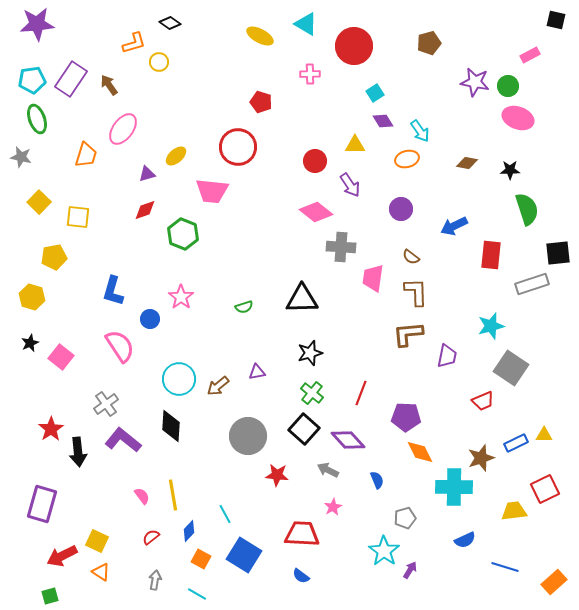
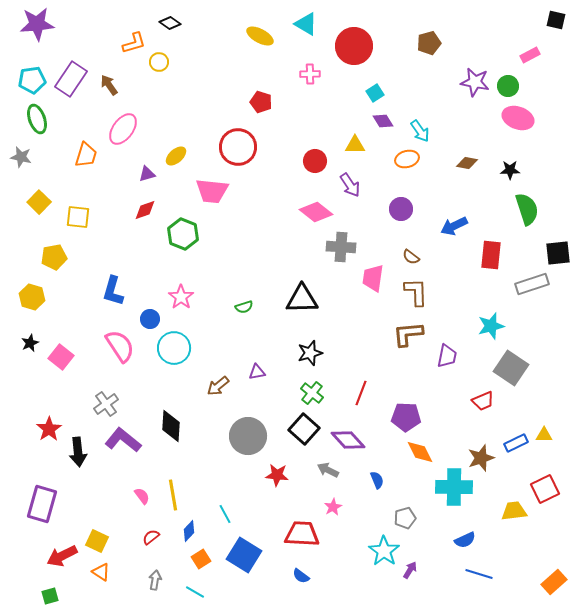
cyan circle at (179, 379): moved 5 px left, 31 px up
red star at (51, 429): moved 2 px left
orange square at (201, 559): rotated 30 degrees clockwise
blue line at (505, 567): moved 26 px left, 7 px down
cyan line at (197, 594): moved 2 px left, 2 px up
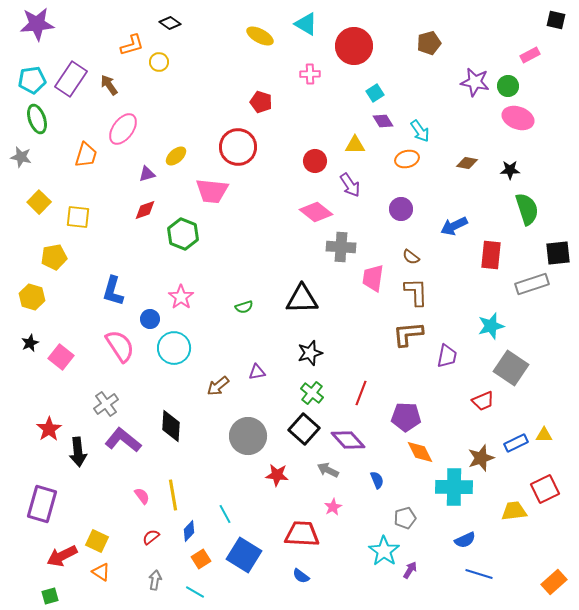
orange L-shape at (134, 43): moved 2 px left, 2 px down
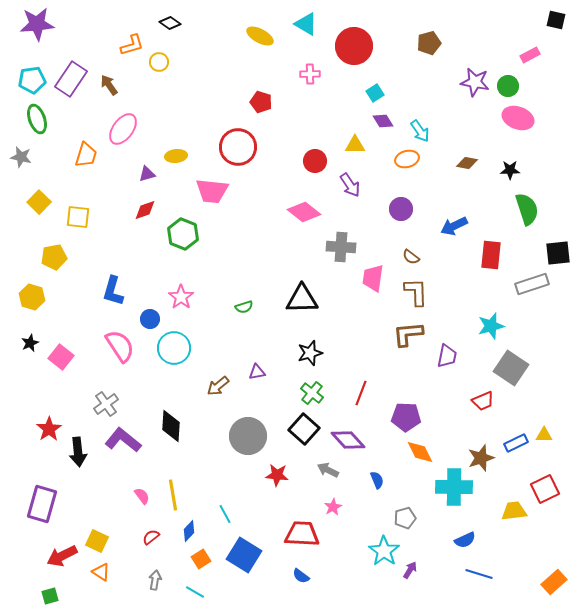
yellow ellipse at (176, 156): rotated 35 degrees clockwise
pink diamond at (316, 212): moved 12 px left
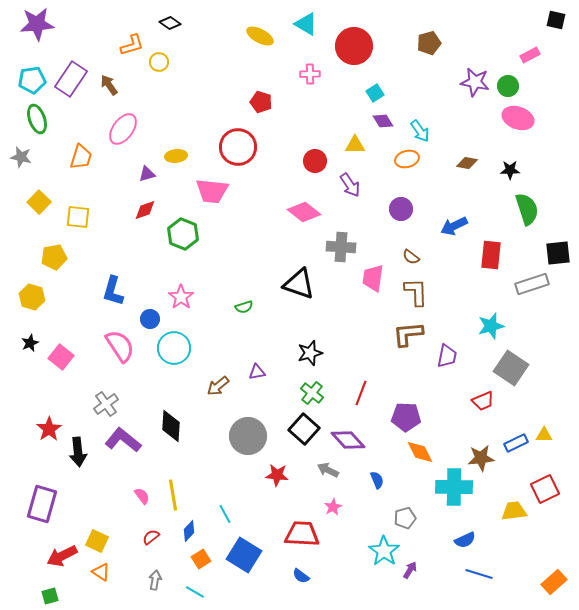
orange trapezoid at (86, 155): moved 5 px left, 2 px down
black triangle at (302, 299): moved 3 px left, 15 px up; rotated 20 degrees clockwise
brown star at (481, 458): rotated 12 degrees clockwise
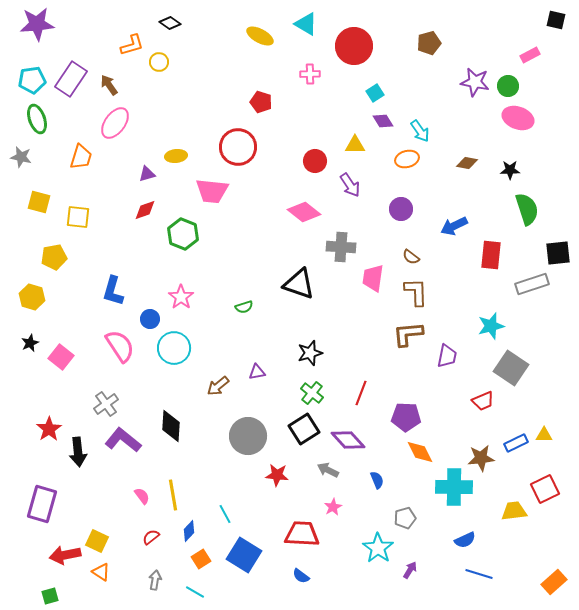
pink ellipse at (123, 129): moved 8 px left, 6 px up
yellow square at (39, 202): rotated 30 degrees counterclockwise
black square at (304, 429): rotated 16 degrees clockwise
cyan star at (384, 551): moved 6 px left, 3 px up
red arrow at (62, 556): moved 3 px right, 1 px up; rotated 16 degrees clockwise
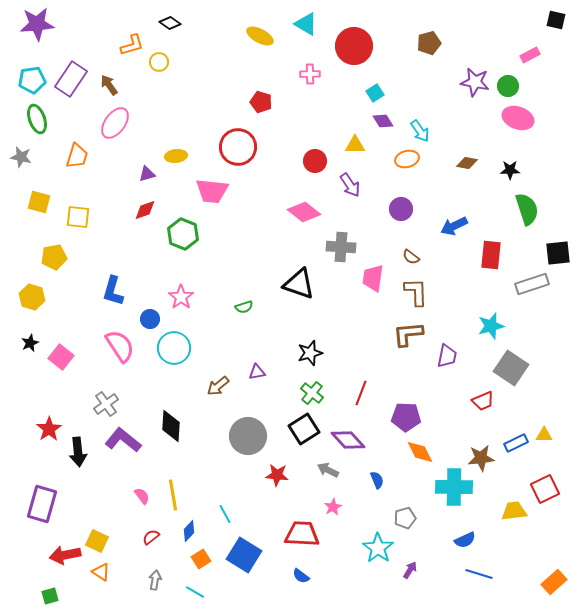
orange trapezoid at (81, 157): moved 4 px left, 1 px up
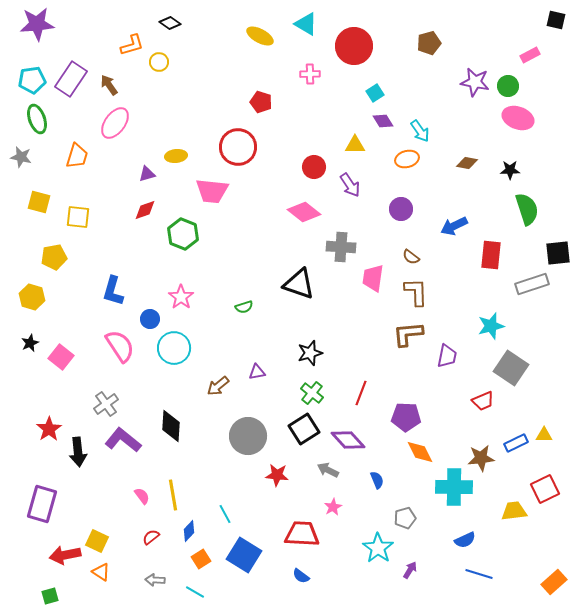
red circle at (315, 161): moved 1 px left, 6 px down
gray arrow at (155, 580): rotated 96 degrees counterclockwise
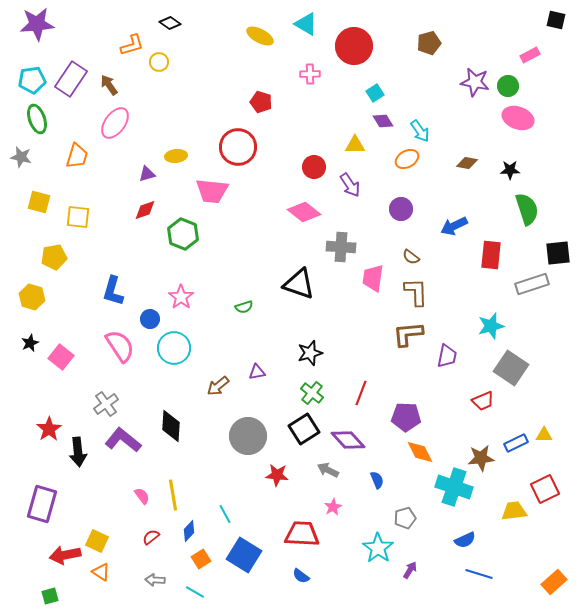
orange ellipse at (407, 159): rotated 15 degrees counterclockwise
cyan cross at (454, 487): rotated 18 degrees clockwise
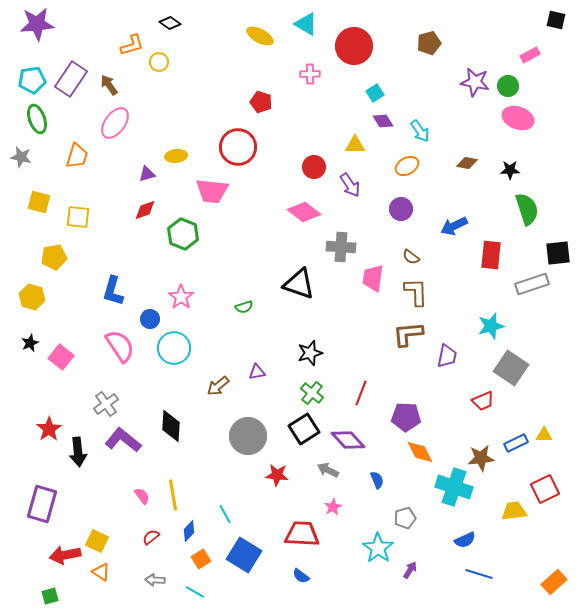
orange ellipse at (407, 159): moved 7 px down
